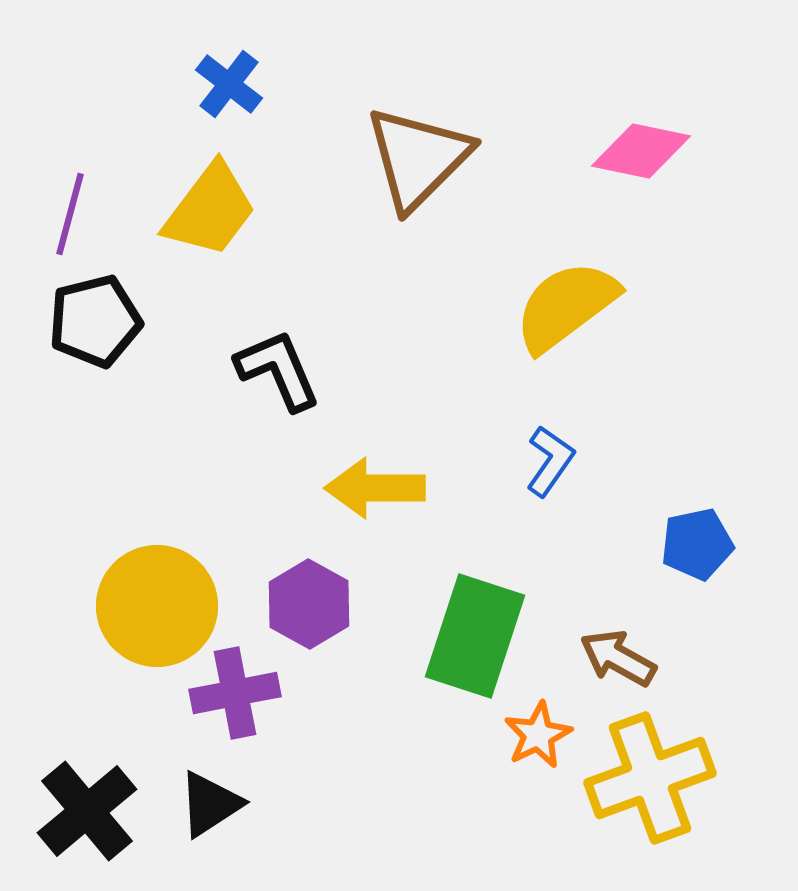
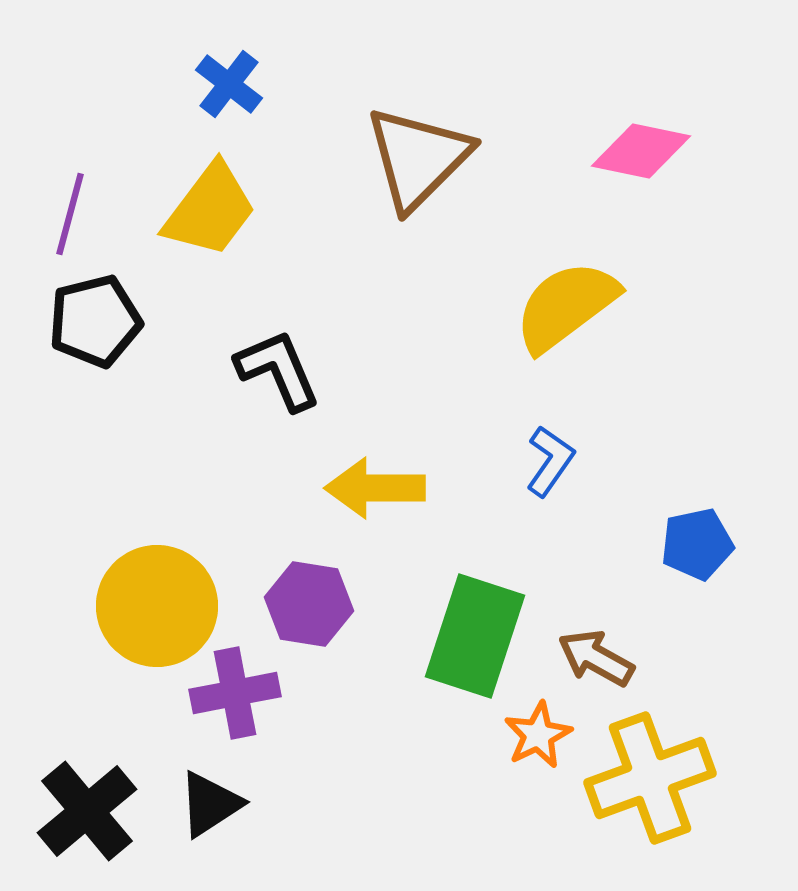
purple hexagon: rotated 20 degrees counterclockwise
brown arrow: moved 22 px left
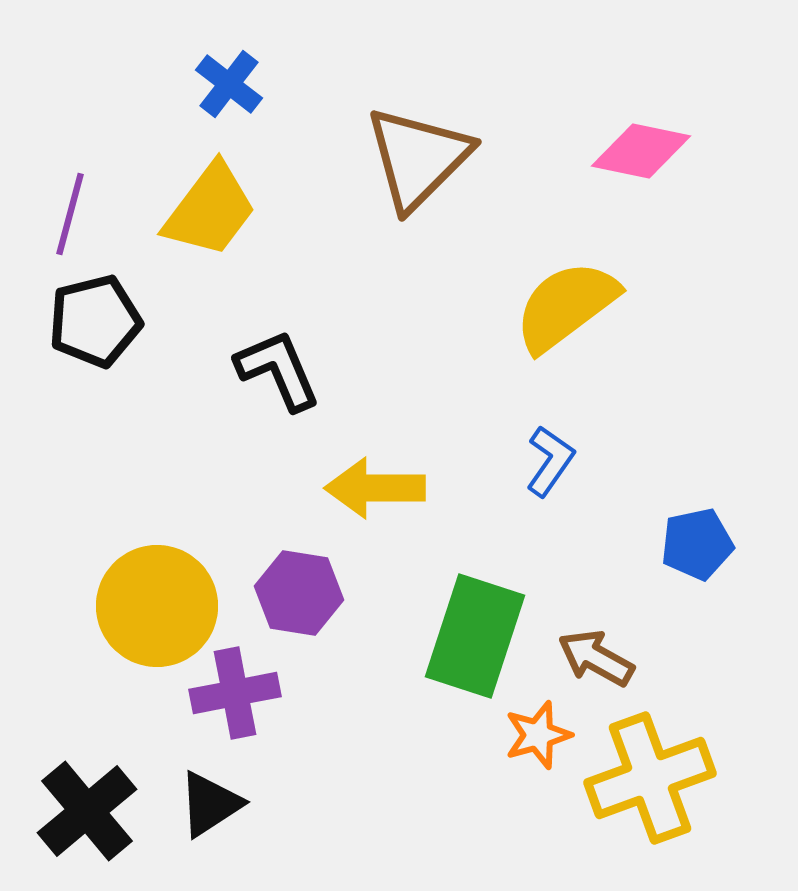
purple hexagon: moved 10 px left, 11 px up
orange star: rotated 10 degrees clockwise
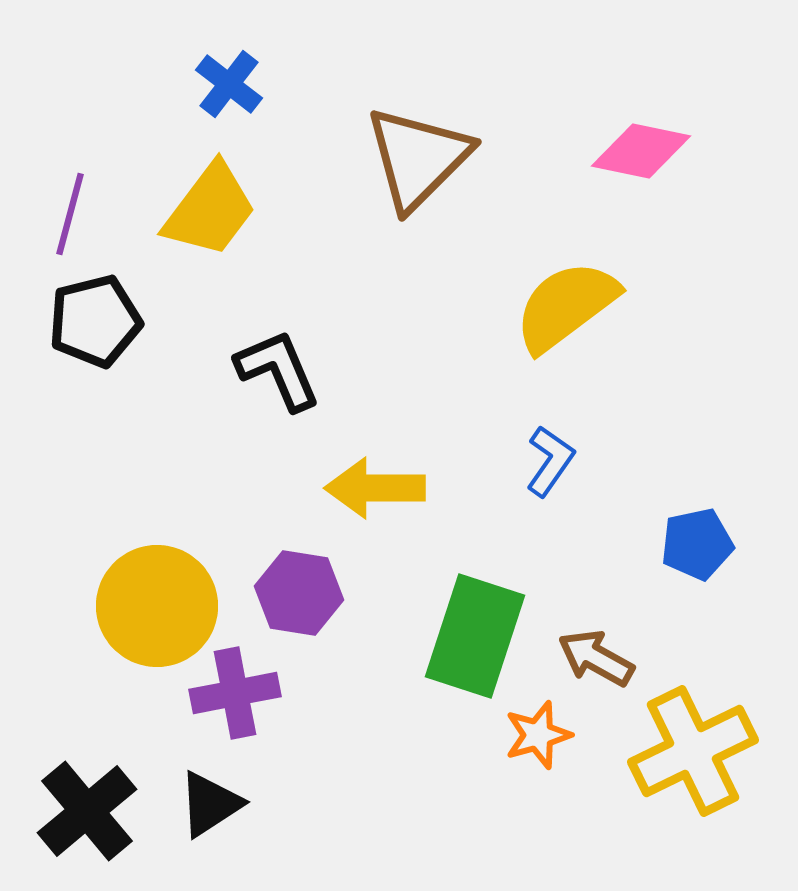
yellow cross: moved 43 px right, 27 px up; rotated 6 degrees counterclockwise
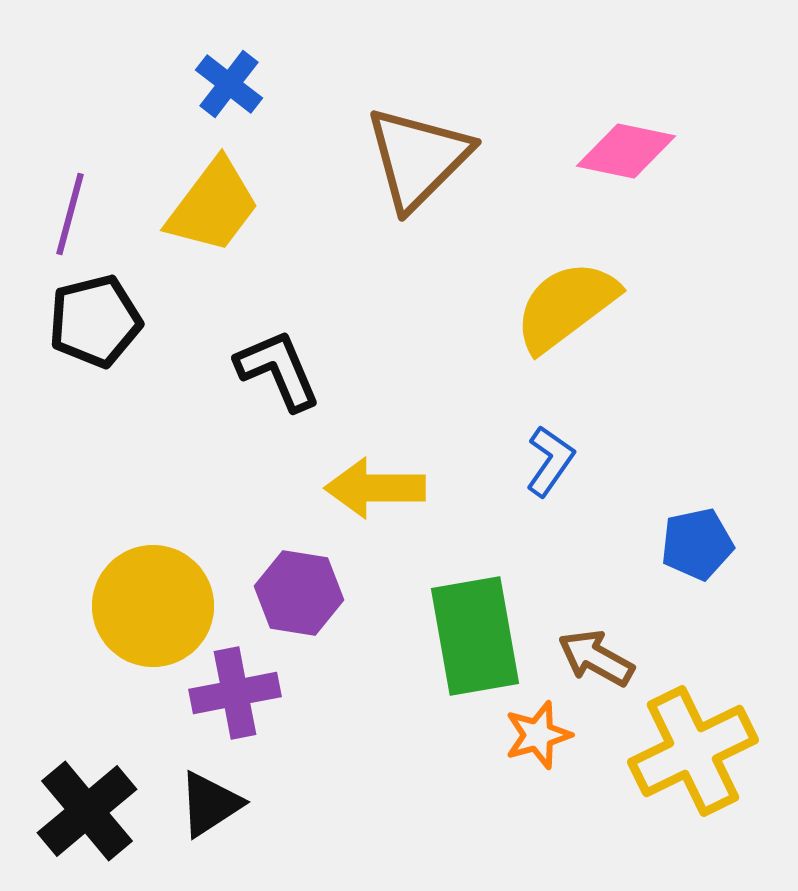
pink diamond: moved 15 px left
yellow trapezoid: moved 3 px right, 4 px up
yellow circle: moved 4 px left
green rectangle: rotated 28 degrees counterclockwise
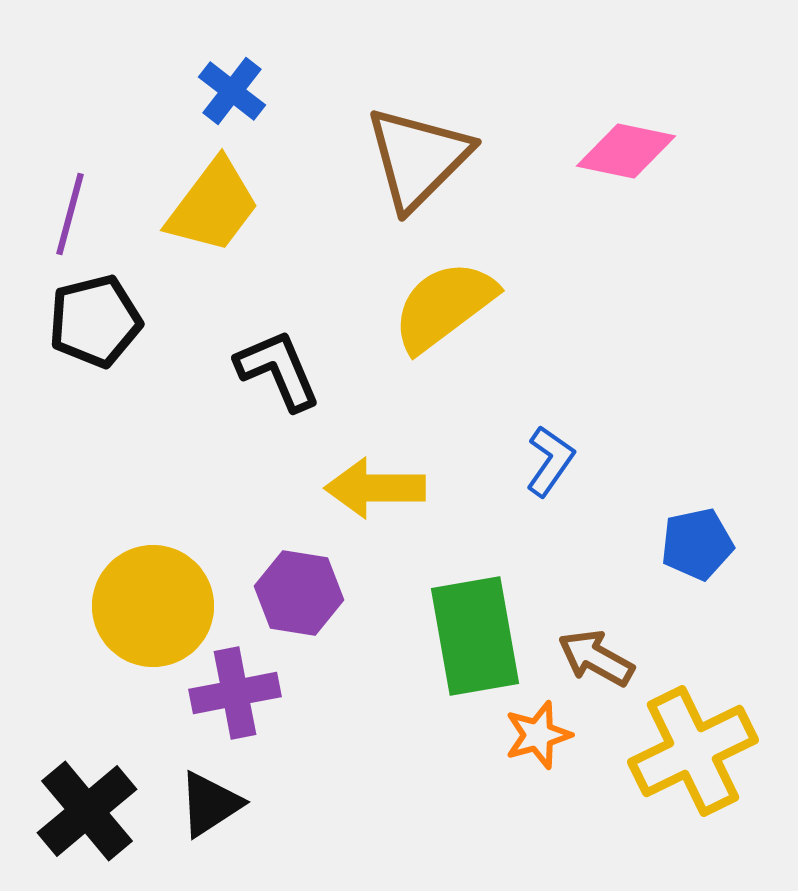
blue cross: moved 3 px right, 7 px down
yellow semicircle: moved 122 px left
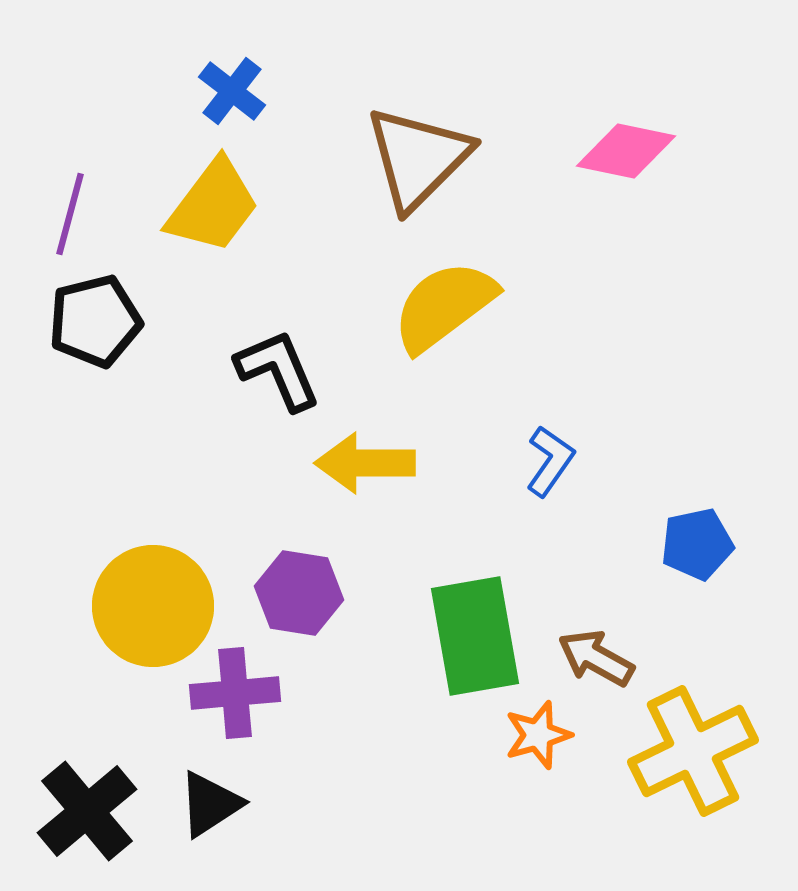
yellow arrow: moved 10 px left, 25 px up
purple cross: rotated 6 degrees clockwise
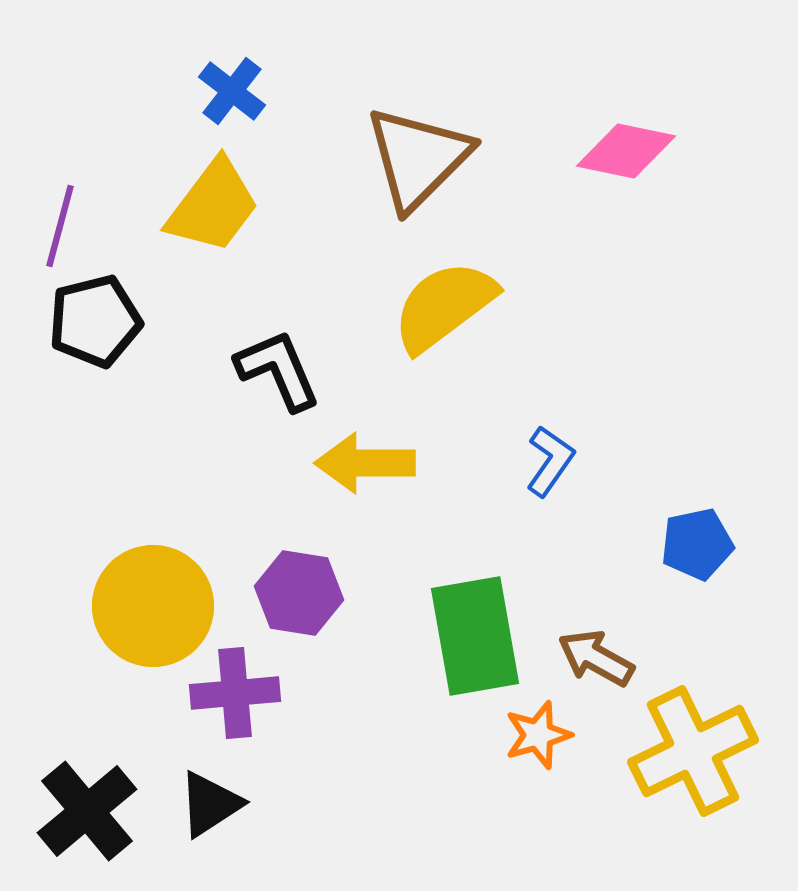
purple line: moved 10 px left, 12 px down
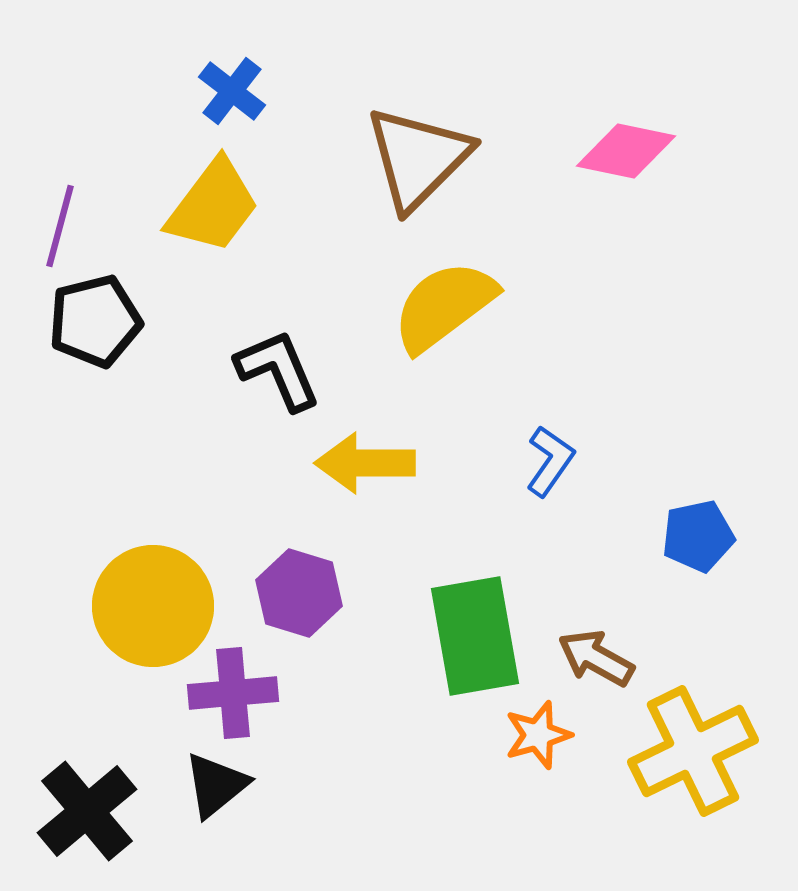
blue pentagon: moved 1 px right, 8 px up
purple hexagon: rotated 8 degrees clockwise
purple cross: moved 2 px left
black triangle: moved 6 px right, 19 px up; rotated 6 degrees counterclockwise
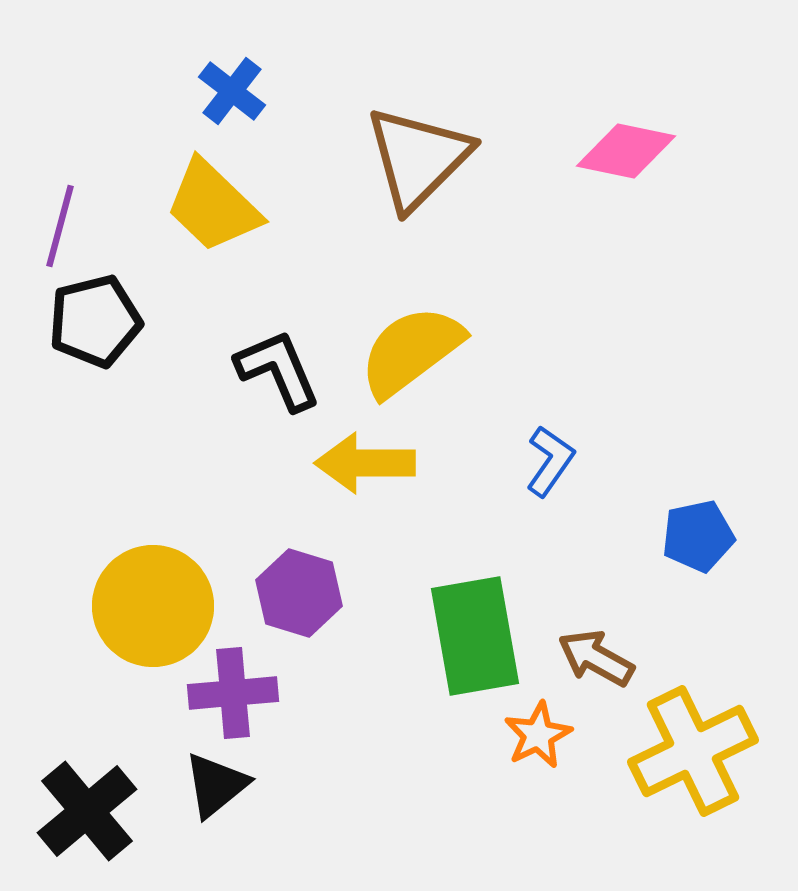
yellow trapezoid: rotated 97 degrees clockwise
yellow semicircle: moved 33 px left, 45 px down
orange star: rotated 10 degrees counterclockwise
